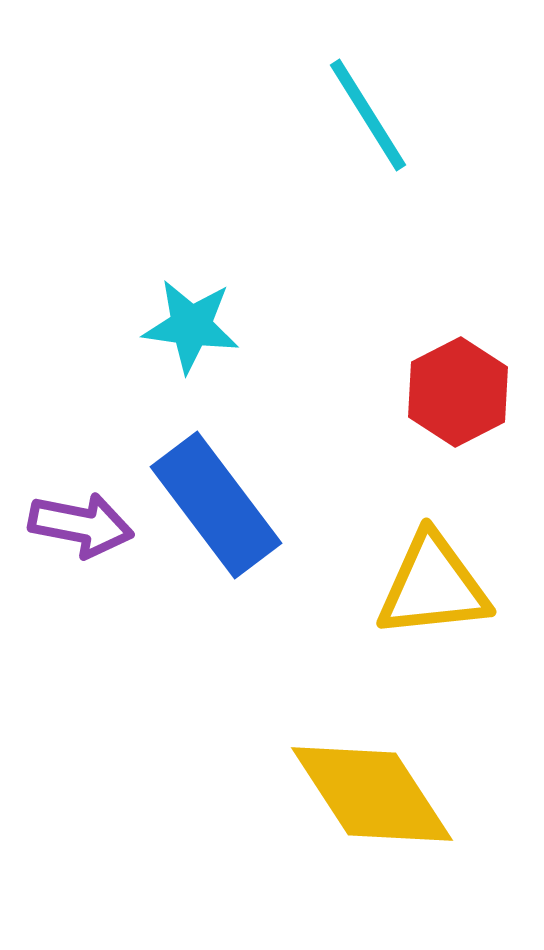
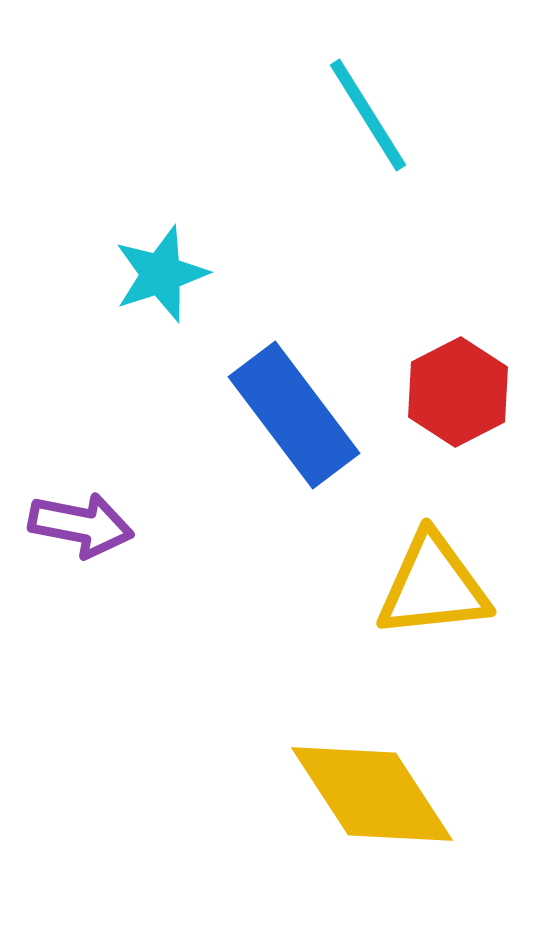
cyan star: moved 30 px left, 52 px up; rotated 26 degrees counterclockwise
blue rectangle: moved 78 px right, 90 px up
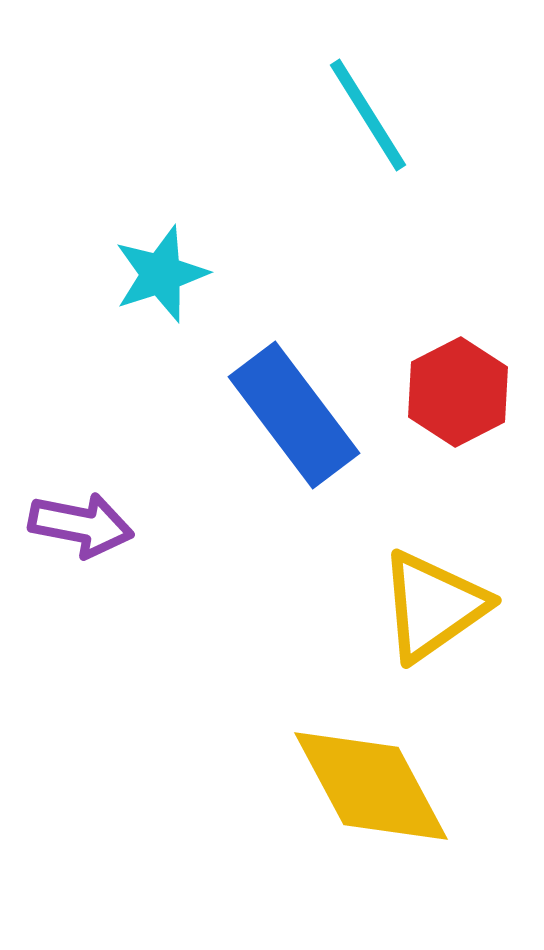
yellow triangle: moved 20 px down; rotated 29 degrees counterclockwise
yellow diamond: moved 1 px left, 8 px up; rotated 5 degrees clockwise
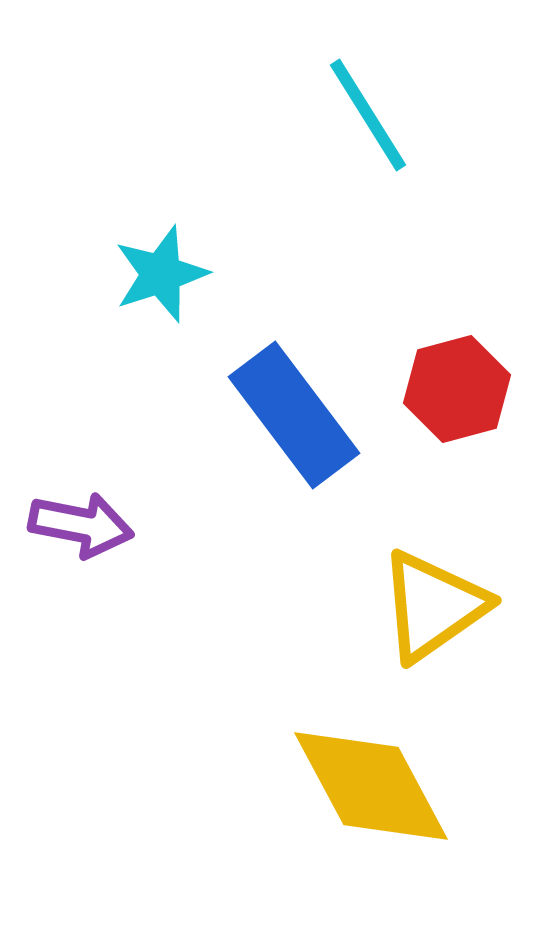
red hexagon: moved 1 px left, 3 px up; rotated 12 degrees clockwise
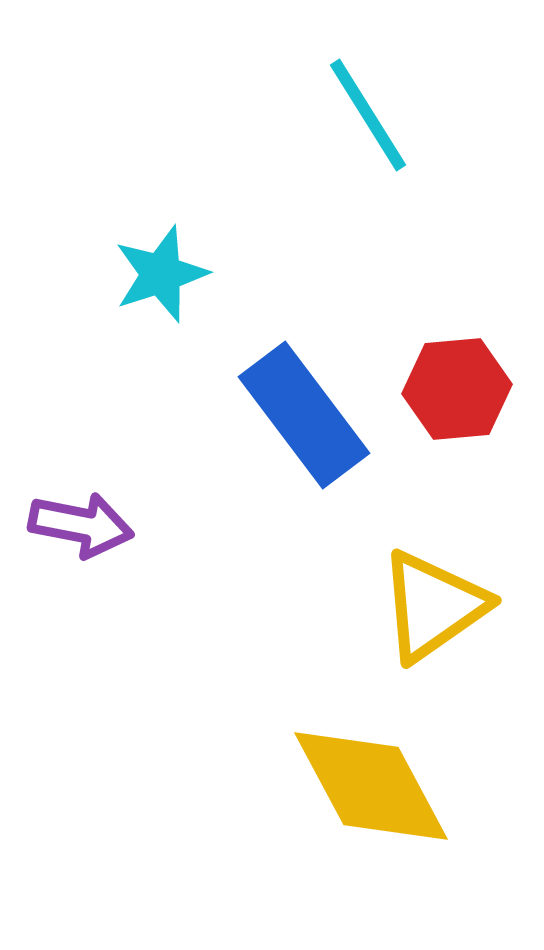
red hexagon: rotated 10 degrees clockwise
blue rectangle: moved 10 px right
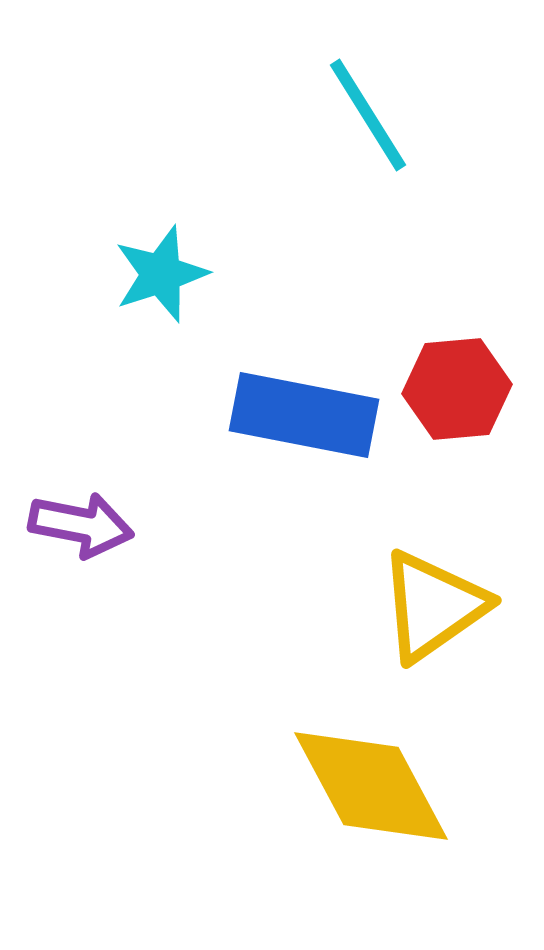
blue rectangle: rotated 42 degrees counterclockwise
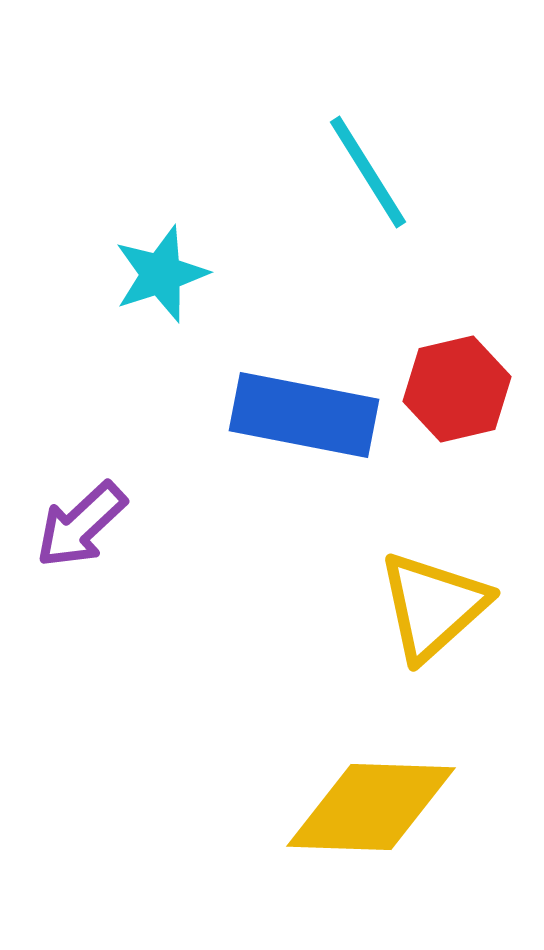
cyan line: moved 57 px down
red hexagon: rotated 8 degrees counterclockwise
purple arrow: rotated 126 degrees clockwise
yellow triangle: rotated 7 degrees counterclockwise
yellow diamond: moved 21 px down; rotated 60 degrees counterclockwise
